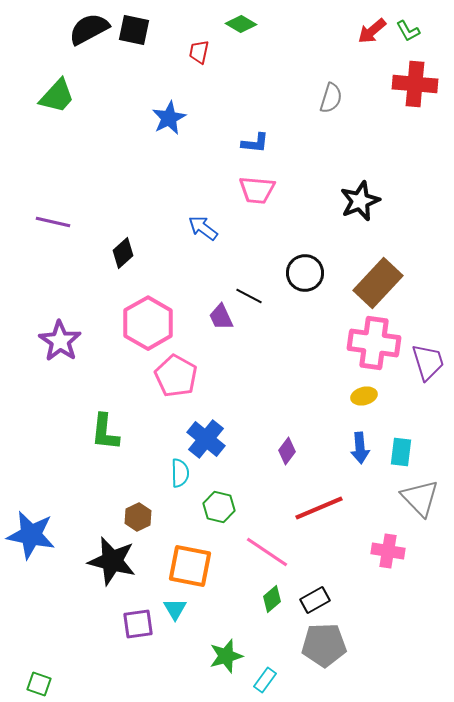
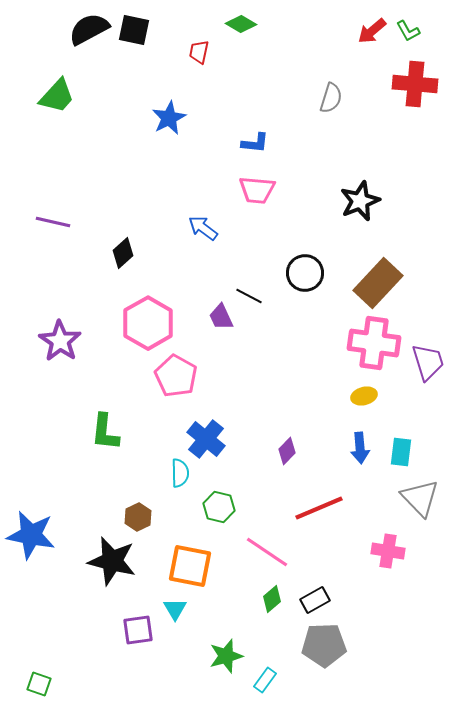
purple diamond at (287, 451): rotated 8 degrees clockwise
purple square at (138, 624): moved 6 px down
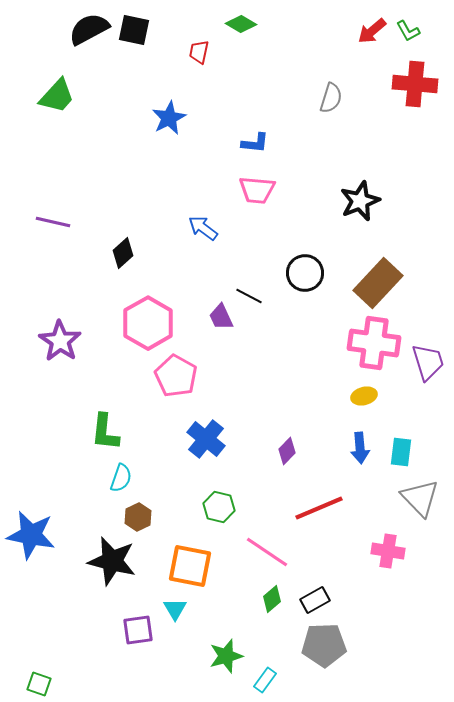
cyan semicircle at (180, 473): moved 59 px left, 5 px down; rotated 20 degrees clockwise
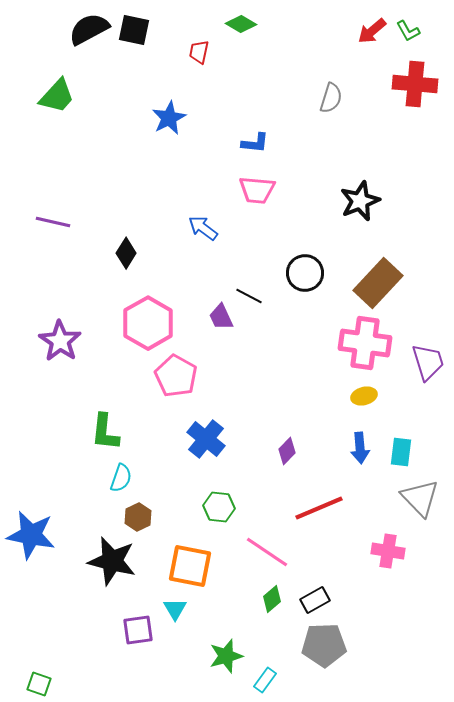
black diamond at (123, 253): moved 3 px right; rotated 16 degrees counterclockwise
pink cross at (374, 343): moved 9 px left
green hexagon at (219, 507): rotated 8 degrees counterclockwise
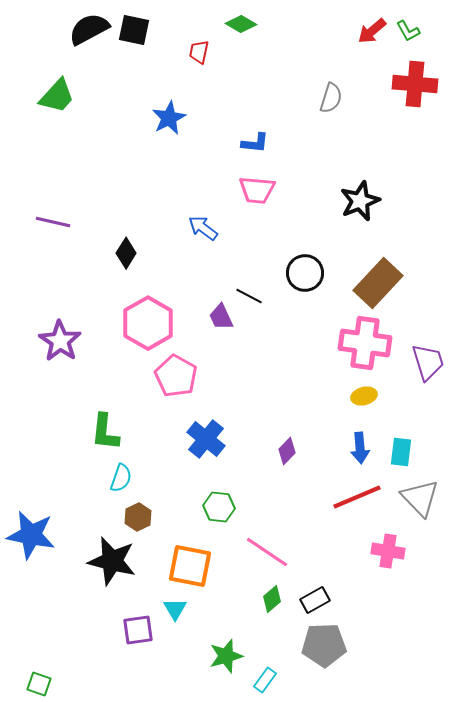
red line at (319, 508): moved 38 px right, 11 px up
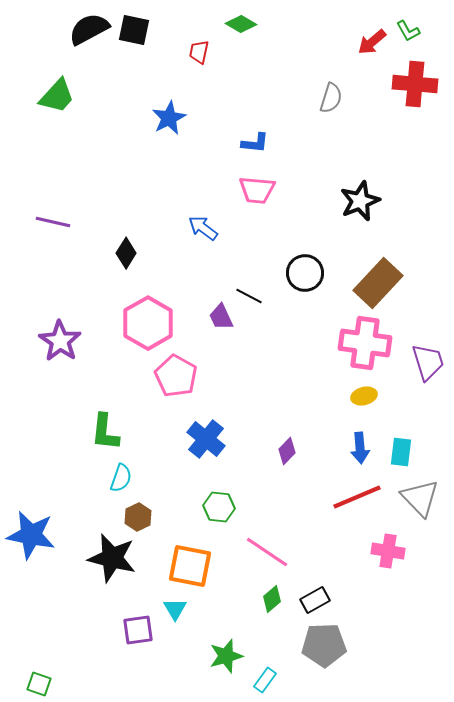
red arrow at (372, 31): moved 11 px down
black star at (112, 561): moved 3 px up
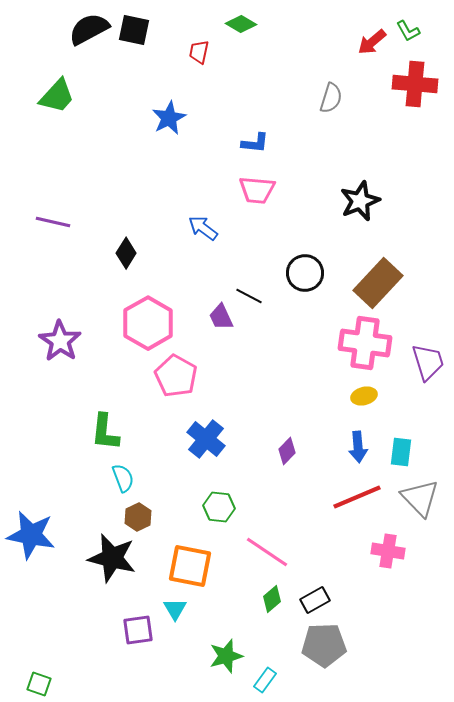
blue arrow at (360, 448): moved 2 px left, 1 px up
cyan semicircle at (121, 478): moved 2 px right; rotated 40 degrees counterclockwise
